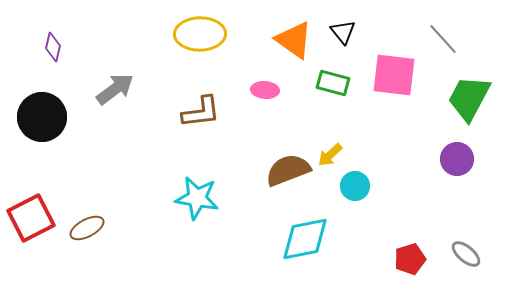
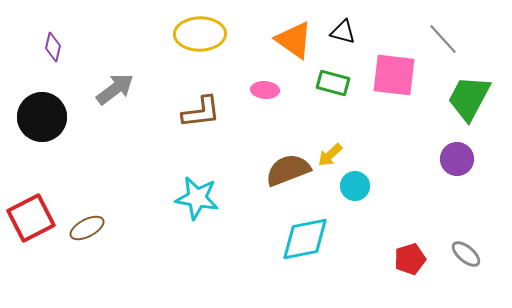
black triangle: rotated 36 degrees counterclockwise
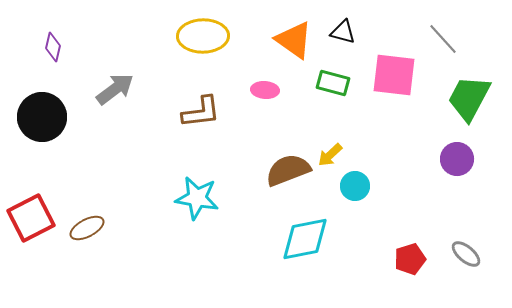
yellow ellipse: moved 3 px right, 2 px down
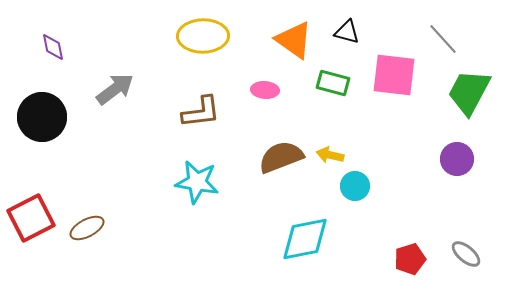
black triangle: moved 4 px right
purple diamond: rotated 24 degrees counterclockwise
green trapezoid: moved 6 px up
yellow arrow: rotated 56 degrees clockwise
brown semicircle: moved 7 px left, 13 px up
cyan star: moved 16 px up
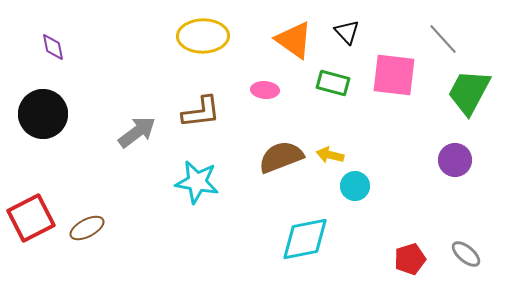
black triangle: rotated 32 degrees clockwise
gray arrow: moved 22 px right, 43 px down
black circle: moved 1 px right, 3 px up
purple circle: moved 2 px left, 1 px down
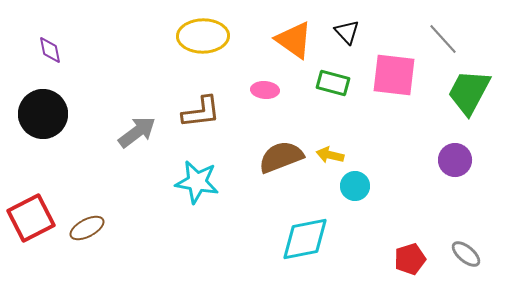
purple diamond: moved 3 px left, 3 px down
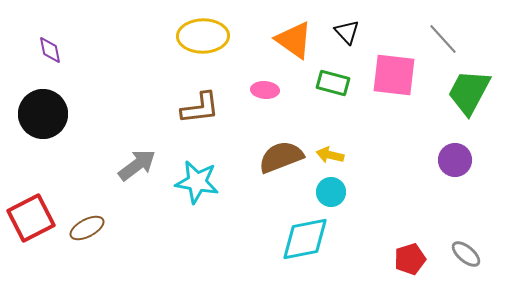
brown L-shape: moved 1 px left, 4 px up
gray arrow: moved 33 px down
cyan circle: moved 24 px left, 6 px down
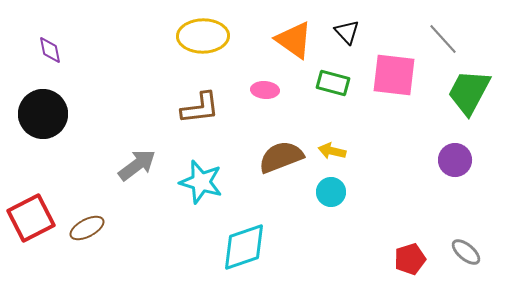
yellow arrow: moved 2 px right, 4 px up
cyan star: moved 4 px right; rotated 6 degrees clockwise
cyan diamond: moved 61 px left, 8 px down; rotated 8 degrees counterclockwise
gray ellipse: moved 2 px up
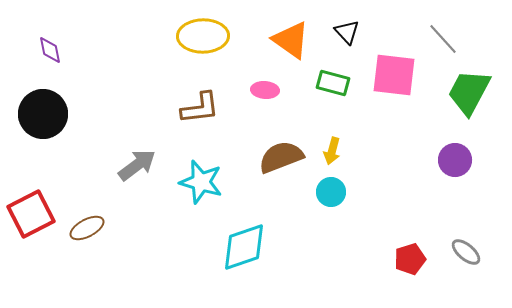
orange triangle: moved 3 px left
yellow arrow: rotated 88 degrees counterclockwise
red square: moved 4 px up
